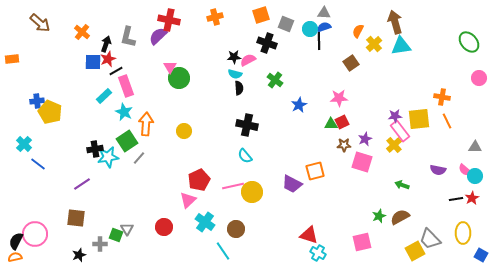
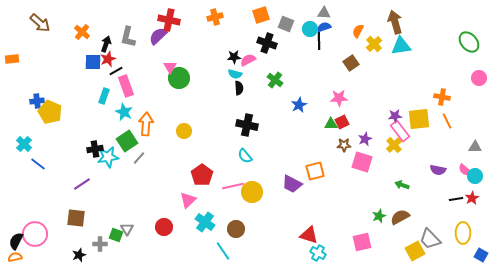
cyan rectangle at (104, 96): rotated 28 degrees counterclockwise
red pentagon at (199, 180): moved 3 px right, 5 px up; rotated 10 degrees counterclockwise
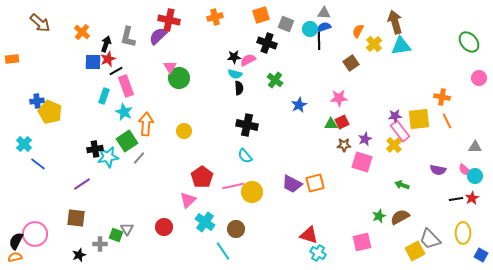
orange square at (315, 171): moved 12 px down
red pentagon at (202, 175): moved 2 px down
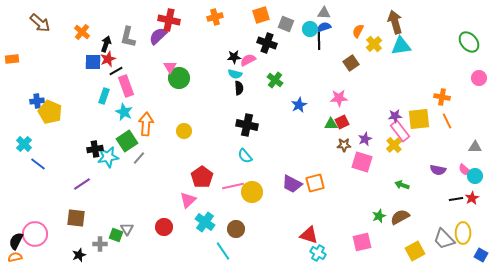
gray trapezoid at (430, 239): moved 14 px right
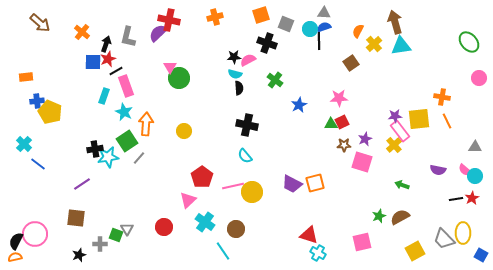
purple semicircle at (158, 36): moved 3 px up
orange rectangle at (12, 59): moved 14 px right, 18 px down
